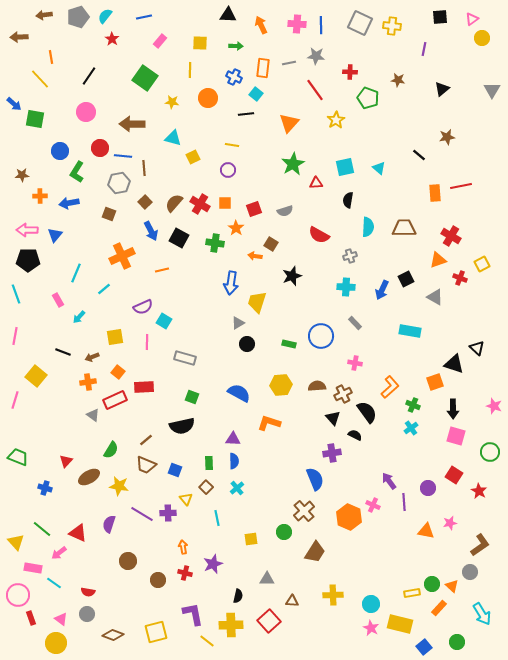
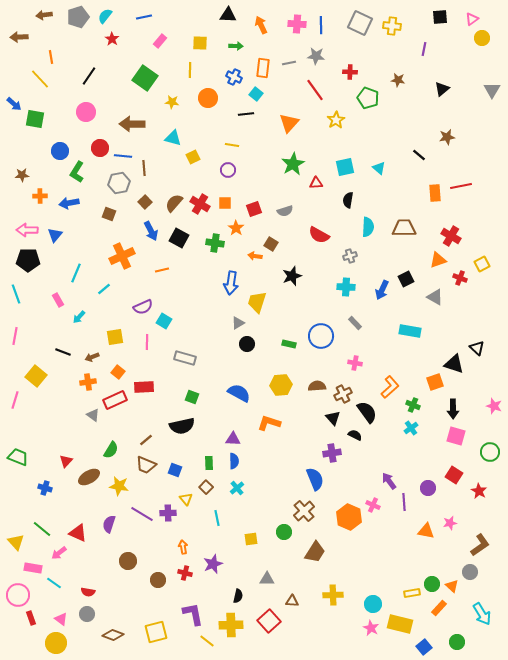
cyan circle at (371, 604): moved 2 px right
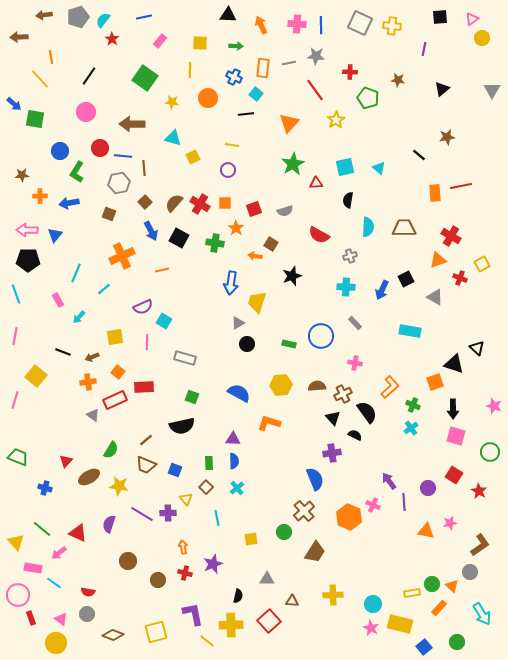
cyan semicircle at (105, 16): moved 2 px left, 4 px down
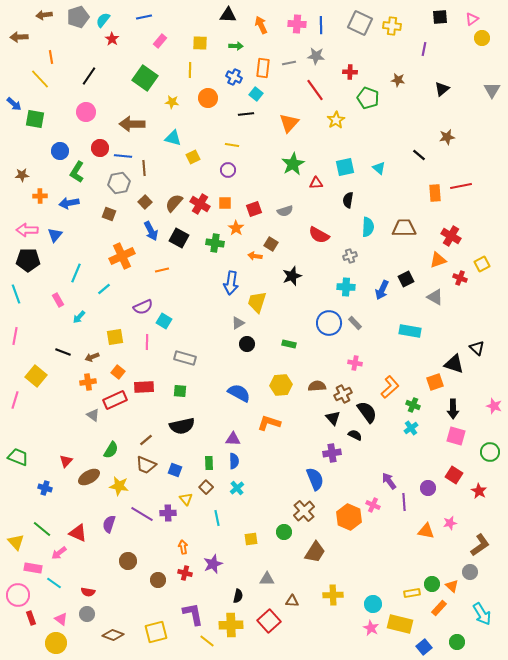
blue circle at (321, 336): moved 8 px right, 13 px up
green square at (192, 397): moved 12 px left, 6 px up; rotated 16 degrees counterclockwise
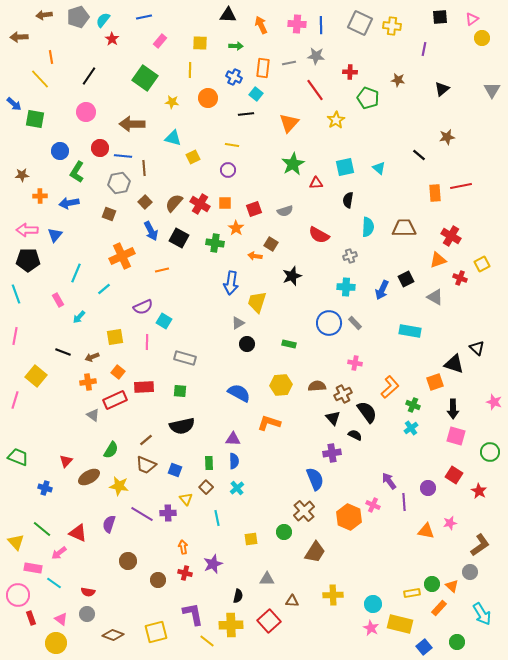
pink star at (494, 406): moved 4 px up
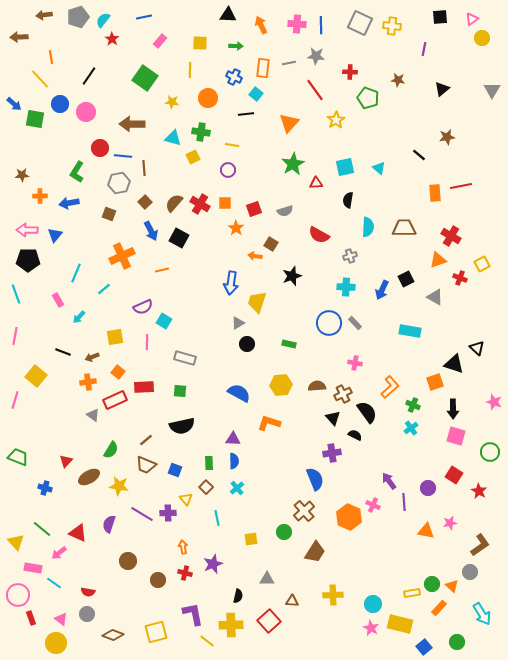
blue circle at (60, 151): moved 47 px up
green cross at (215, 243): moved 14 px left, 111 px up
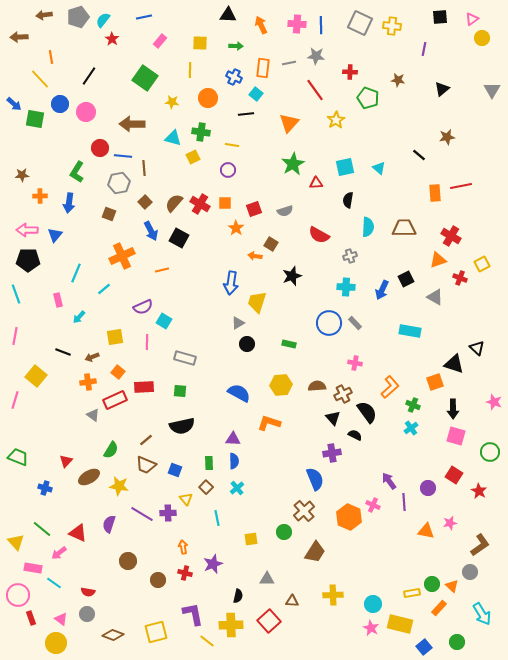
blue arrow at (69, 203): rotated 72 degrees counterclockwise
pink rectangle at (58, 300): rotated 16 degrees clockwise
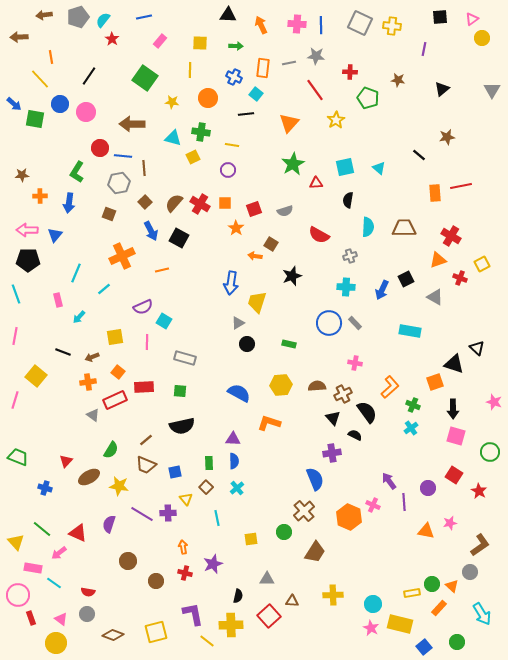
blue square at (175, 470): moved 2 px down; rotated 32 degrees counterclockwise
brown circle at (158, 580): moved 2 px left, 1 px down
red square at (269, 621): moved 5 px up
